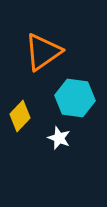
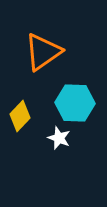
cyan hexagon: moved 5 px down; rotated 6 degrees counterclockwise
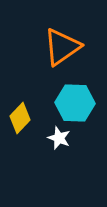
orange triangle: moved 19 px right, 5 px up
yellow diamond: moved 2 px down
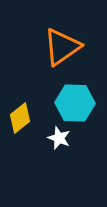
yellow diamond: rotated 8 degrees clockwise
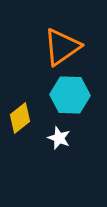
cyan hexagon: moved 5 px left, 8 px up
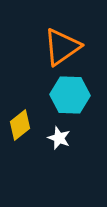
yellow diamond: moved 7 px down
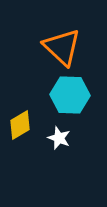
orange triangle: rotated 42 degrees counterclockwise
yellow diamond: rotated 8 degrees clockwise
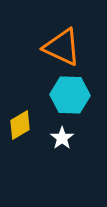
orange triangle: rotated 18 degrees counterclockwise
white star: moved 3 px right; rotated 15 degrees clockwise
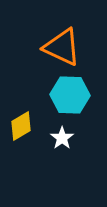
yellow diamond: moved 1 px right, 1 px down
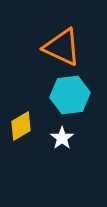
cyan hexagon: rotated 9 degrees counterclockwise
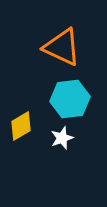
cyan hexagon: moved 4 px down
white star: rotated 15 degrees clockwise
